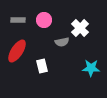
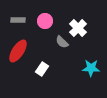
pink circle: moved 1 px right, 1 px down
white cross: moved 2 px left
gray semicircle: rotated 56 degrees clockwise
red ellipse: moved 1 px right
white rectangle: moved 3 px down; rotated 48 degrees clockwise
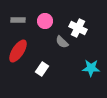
white cross: rotated 18 degrees counterclockwise
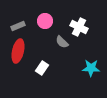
gray rectangle: moved 6 px down; rotated 24 degrees counterclockwise
white cross: moved 1 px right, 1 px up
red ellipse: rotated 20 degrees counterclockwise
white rectangle: moved 1 px up
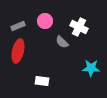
white rectangle: moved 13 px down; rotated 64 degrees clockwise
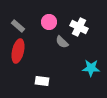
pink circle: moved 4 px right, 1 px down
gray rectangle: rotated 64 degrees clockwise
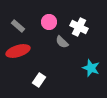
red ellipse: rotated 60 degrees clockwise
cyan star: rotated 18 degrees clockwise
white rectangle: moved 3 px left, 1 px up; rotated 64 degrees counterclockwise
